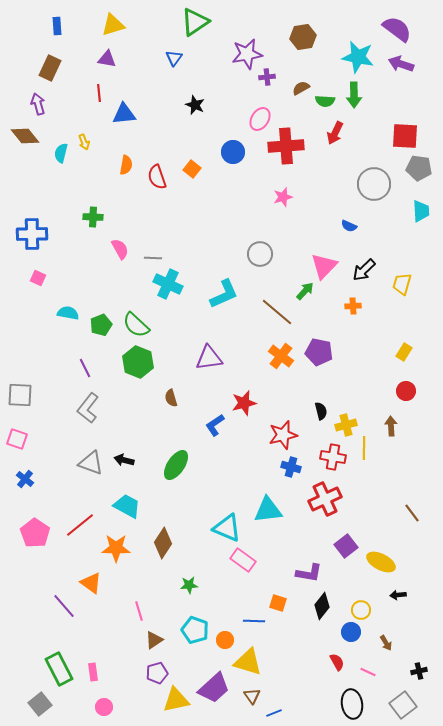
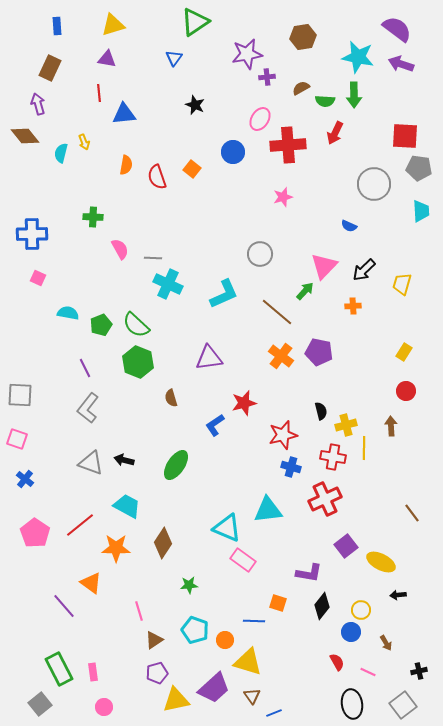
red cross at (286, 146): moved 2 px right, 1 px up
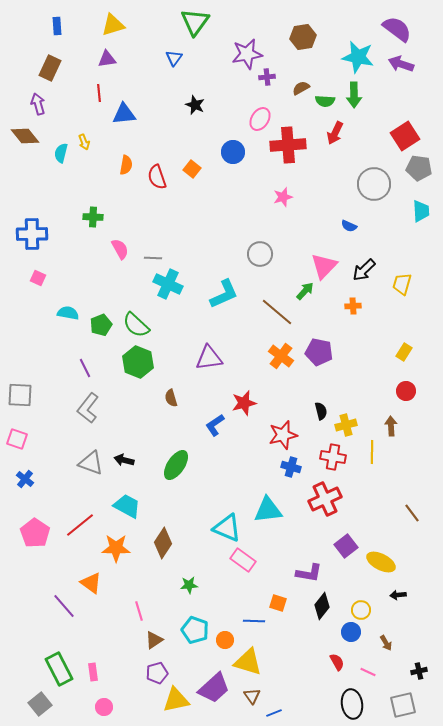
green triangle at (195, 22): rotated 20 degrees counterclockwise
purple triangle at (107, 59): rotated 18 degrees counterclockwise
red square at (405, 136): rotated 36 degrees counterclockwise
yellow line at (364, 448): moved 8 px right, 4 px down
gray square at (403, 705): rotated 24 degrees clockwise
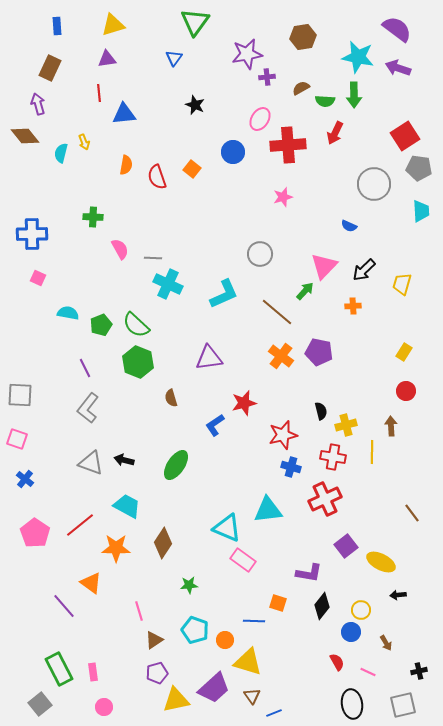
purple arrow at (401, 64): moved 3 px left, 4 px down
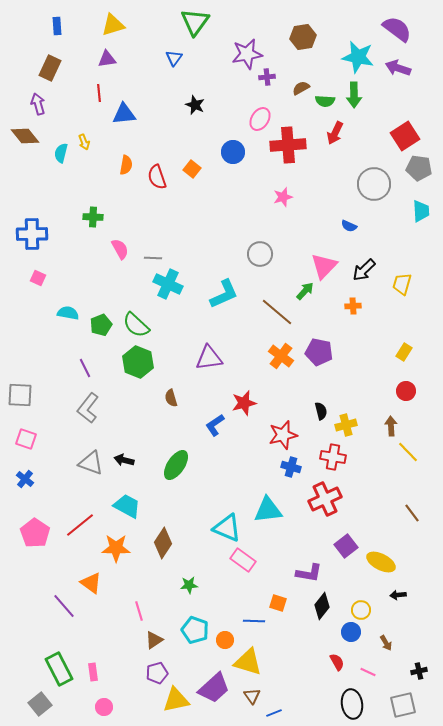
pink square at (17, 439): moved 9 px right
yellow line at (372, 452): moved 36 px right; rotated 45 degrees counterclockwise
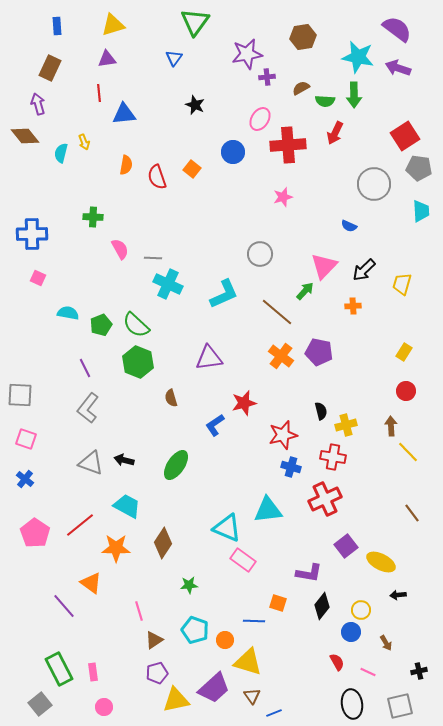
gray square at (403, 705): moved 3 px left, 1 px down
